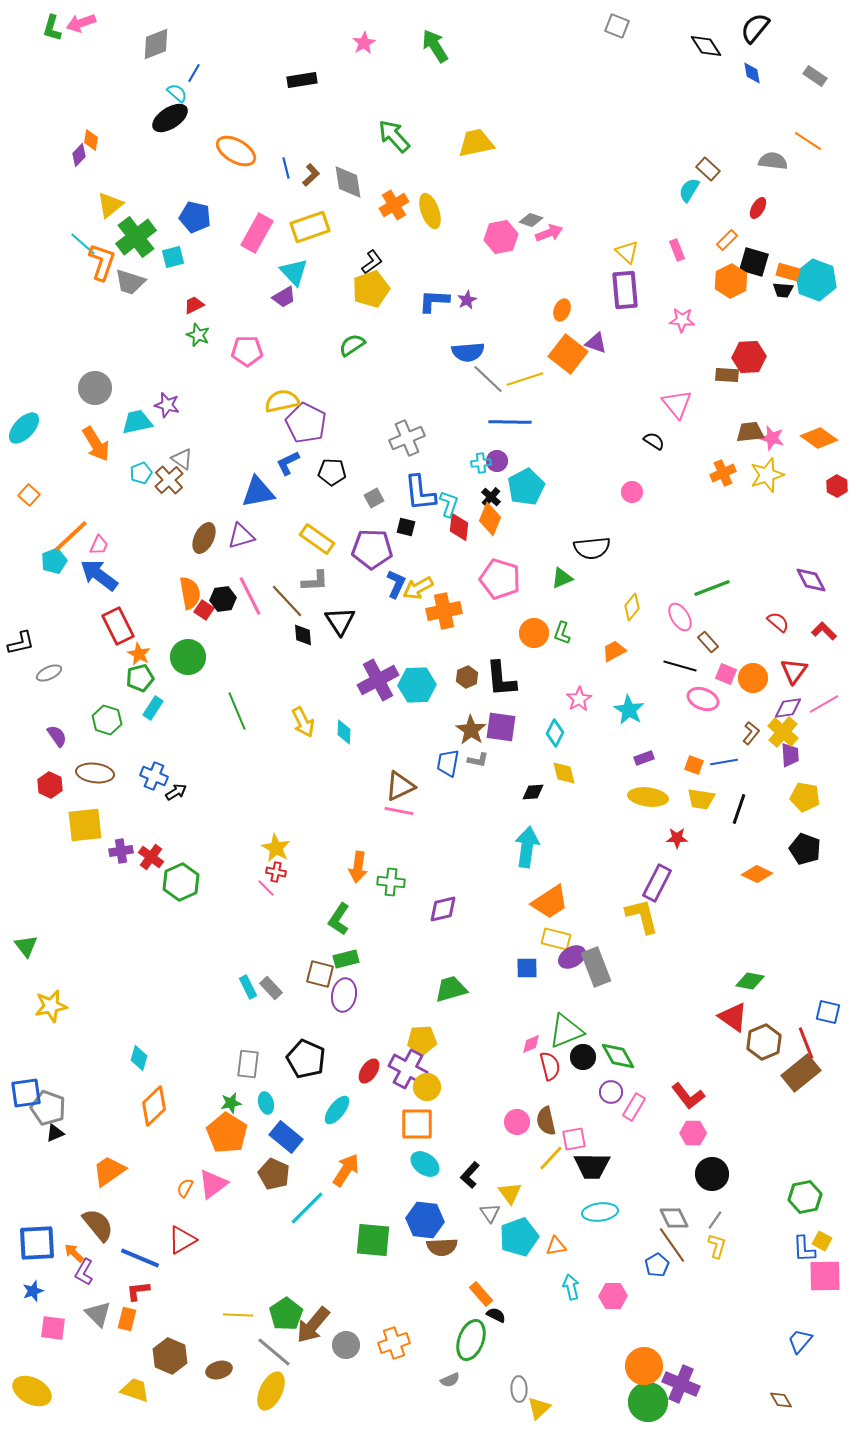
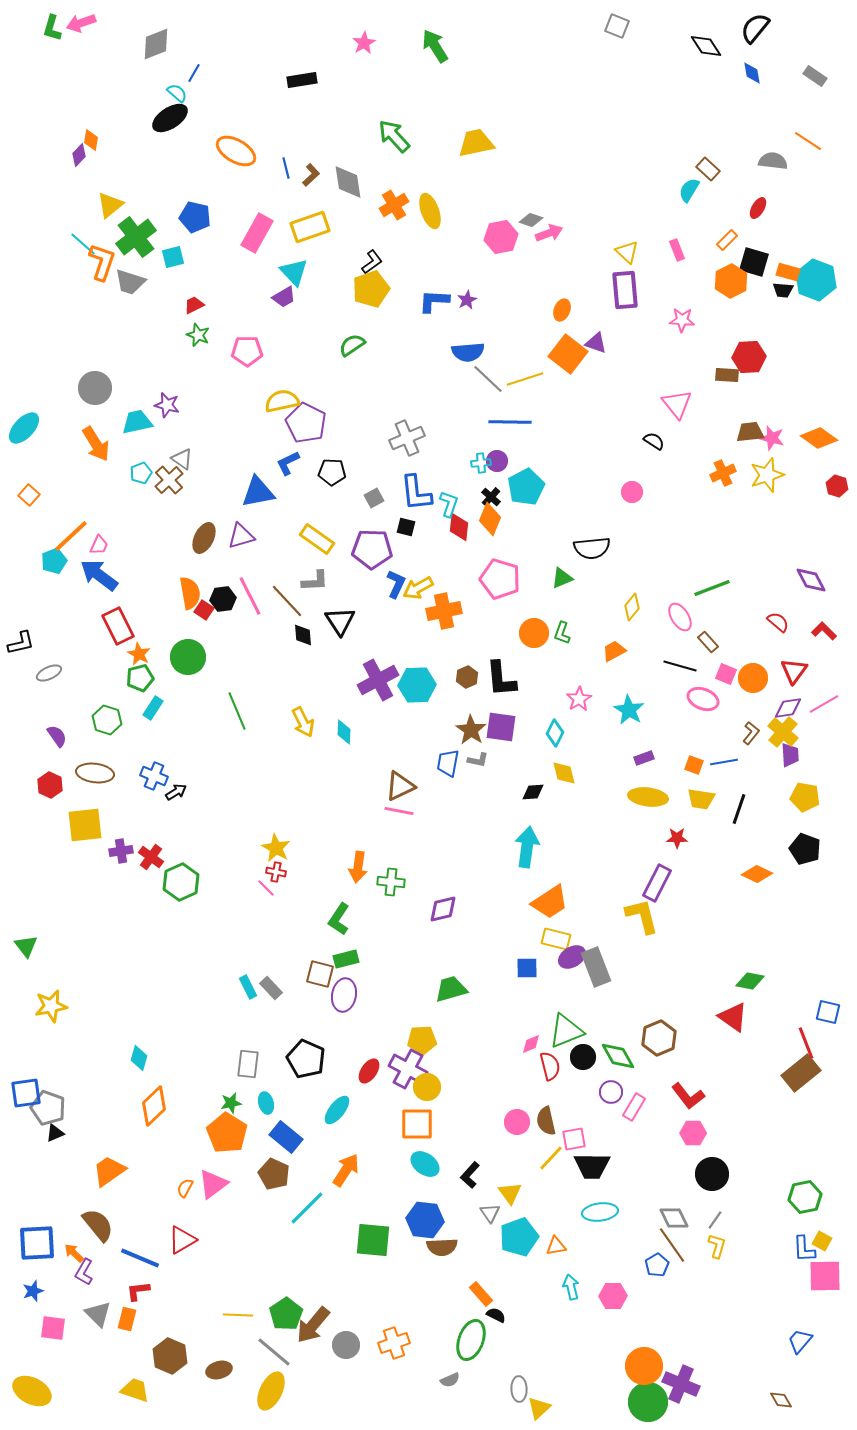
red hexagon at (837, 486): rotated 10 degrees counterclockwise
blue L-shape at (420, 493): moved 4 px left
brown hexagon at (764, 1042): moved 105 px left, 4 px up
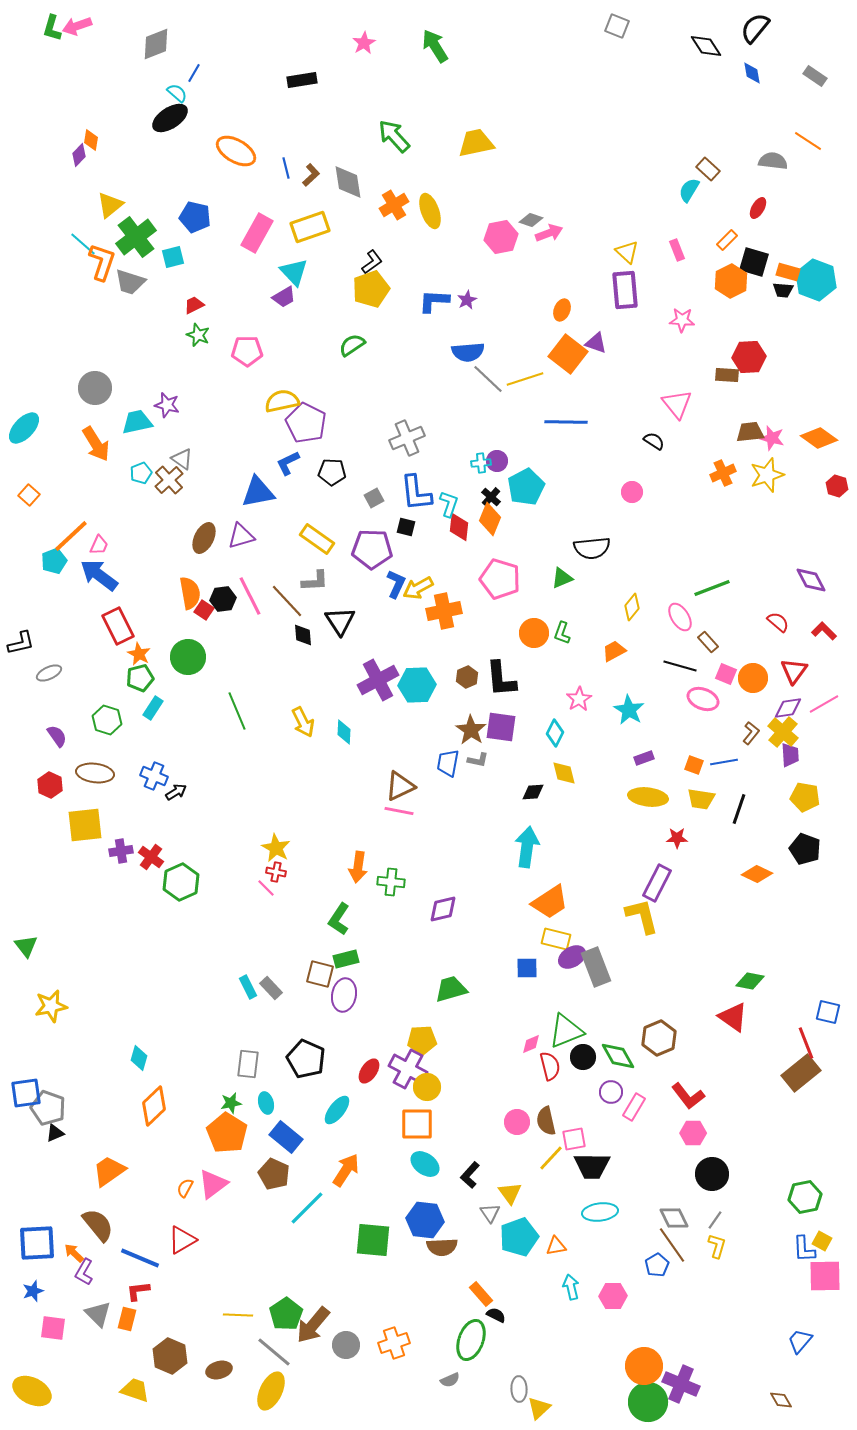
pink arrow at (81, 23): moved 4 px left, 3 px down
blue line at (510, 422): moved 56 px right
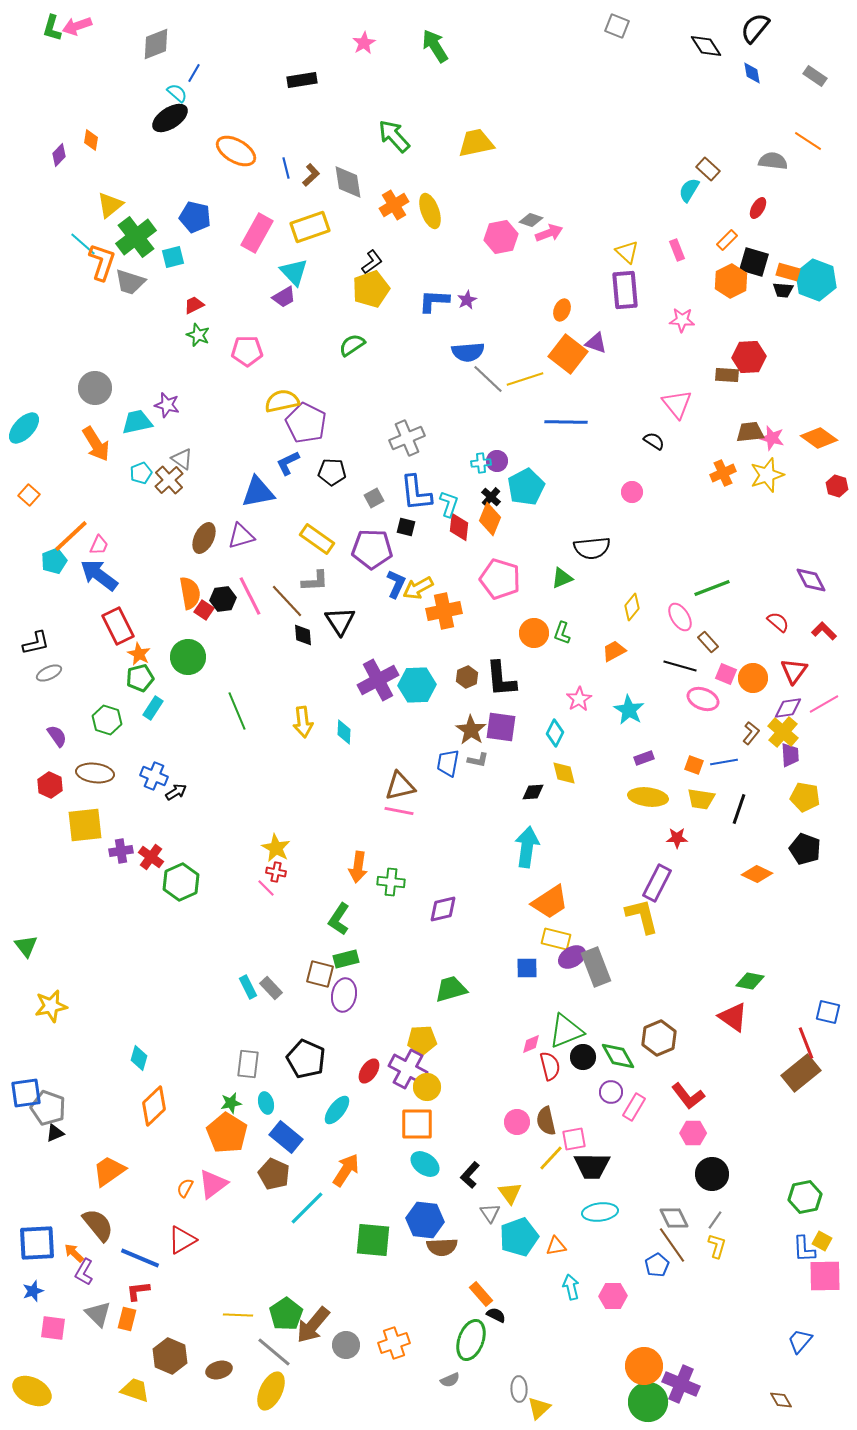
purple diamond at (79, 155): moved 20 px left
black L-shape at (21, 643): moved 15 px right
yellow arrow at (303, 722): rotated 20 degrees clockwise
brown triangle at (400, 786): rotated 12 degrees clockwise
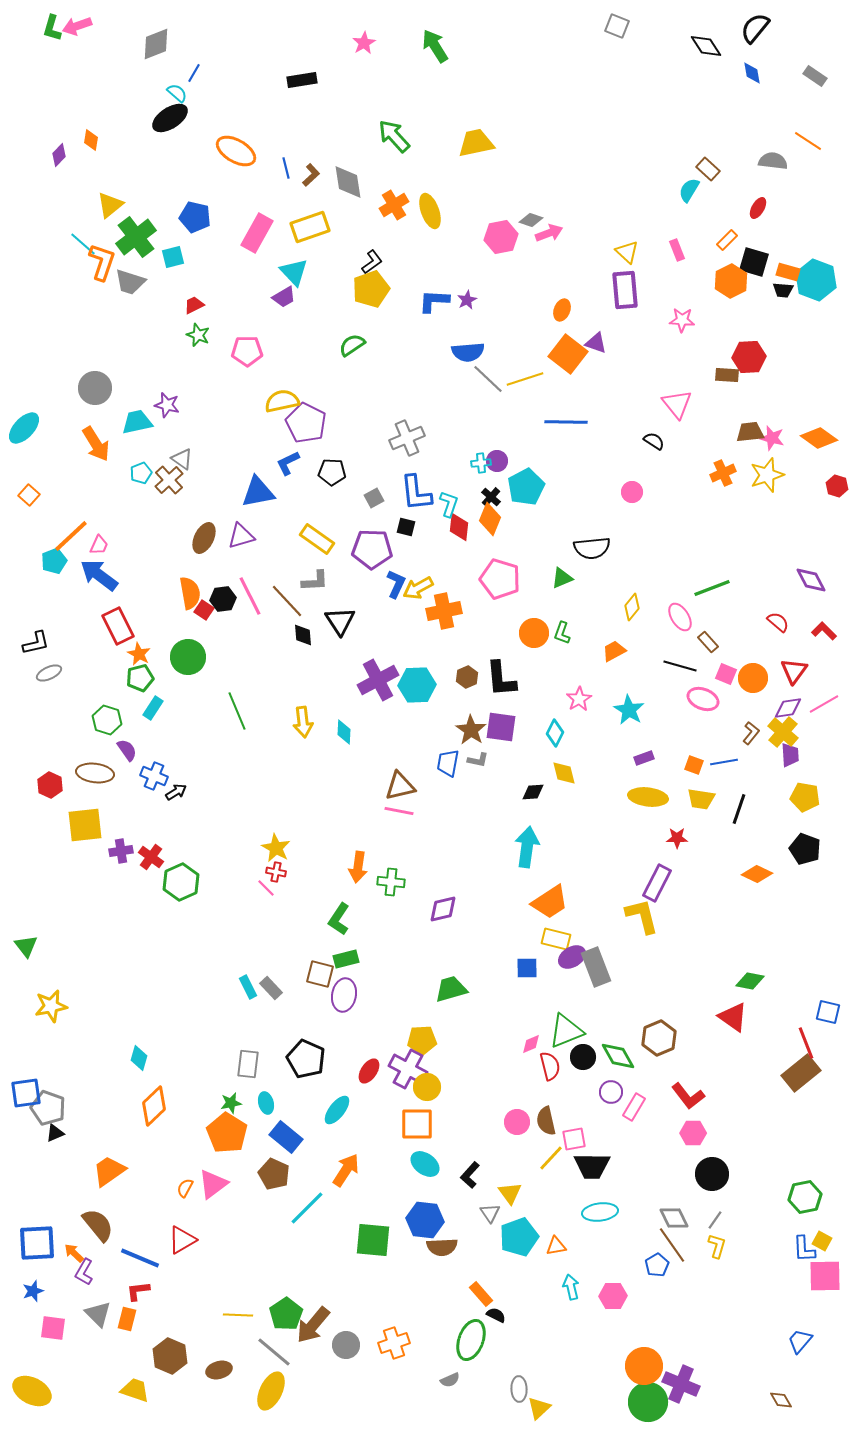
purple semicircle at (57, 736): moved 70 px right, 14 px down
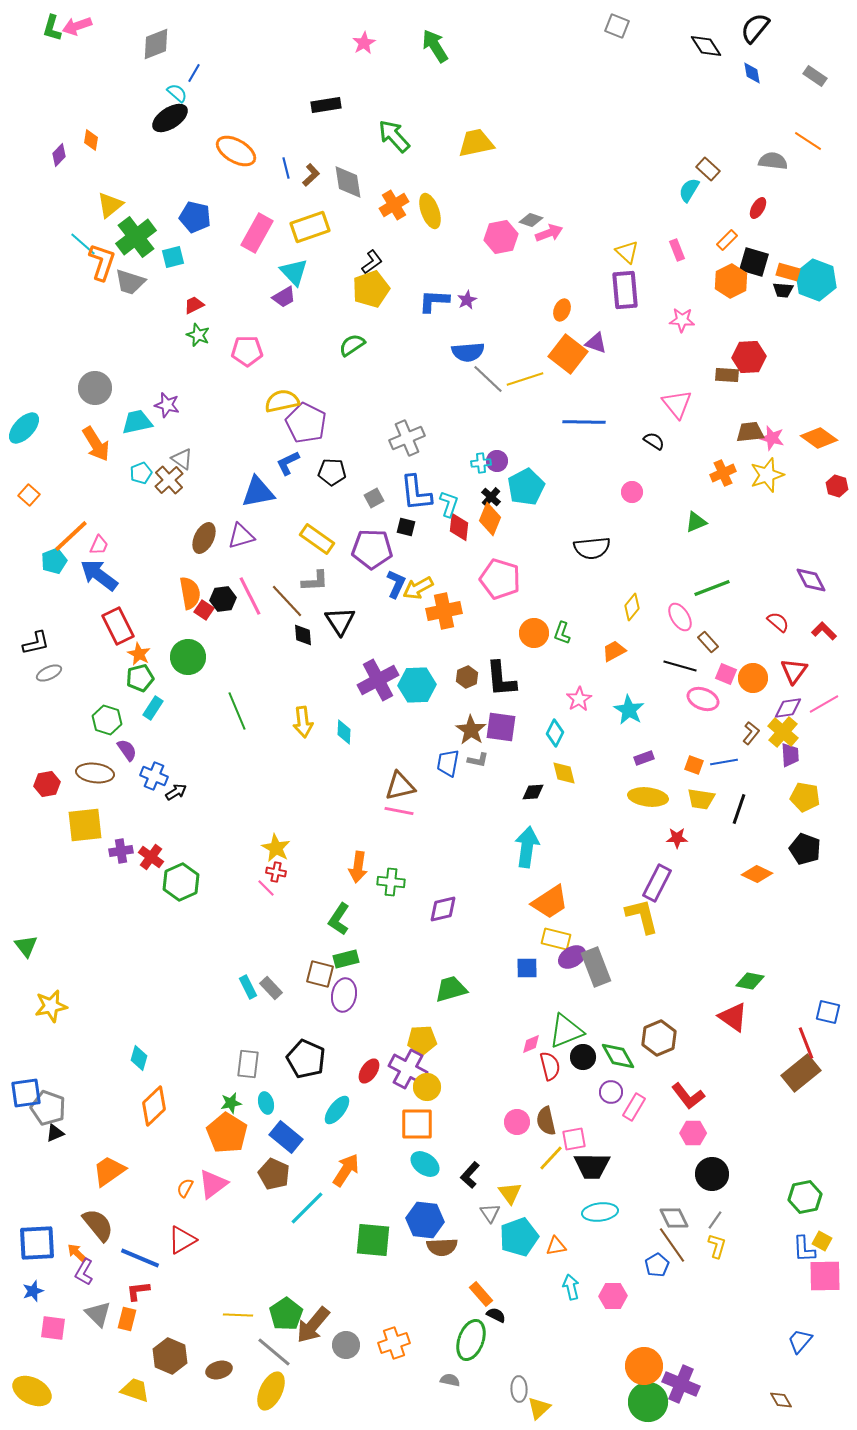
black rectangle at (302, 80): moved 24 px right, 25 px down
blue line at (566, 422): moved 18 px right
green triangle at (562, 578): moved 134 px right, 56 px up
red hexagon at (50, 785): moved 3 px left, 1 px up; rotated 25 degrees clockwise
orange arrow at (74, 1253): moved 3 px right
gray semicircle at (450, 1380): rotated 144 degrees counterclockwise
